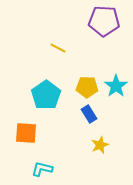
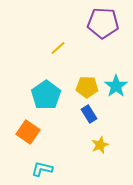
purple pentagon: moved 1 px left, 2 px down
yellow line: rotated 70 degrees counterclockwise
orange square: moved 2 px right, 1 px up; rotated 30 degrees clockwise
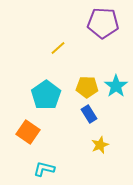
cyan L-shape: moved 2 px right
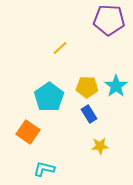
purple pentagon: moved 6 px right, 3 px up
yellow line: moved 2 px right
cyan pentagon: moved 3 px right, 2 px down
yellow star: moved 1 px down; rotated 18 degrees clockwise
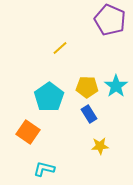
purple pentagon: moved 1 px right; rotated 20 degrees clockwise
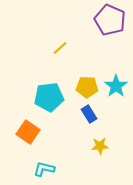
cyan pentagon: rotated 28 degrees clockwise
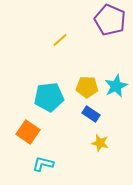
yellow line: moved 8 px up
cyan star: rotated 10 degrees clockwise
blue rectangle: moved 2 px right; rotated 24 degrees counterclockwise
yellow star: moved 3 px up; rotated 18 degrees clockwise
cyan L-shape: moved 1 px left, 5 px up
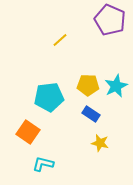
yellow pentagon: moved 1 px right, 2 px up
